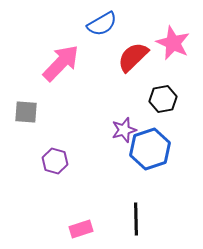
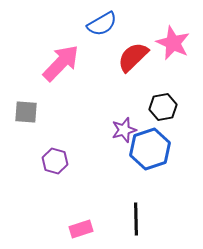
black hexagon: moved 8 px down
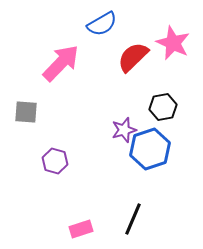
black line: moved 3 px left; rotated 24 degrees clockwise
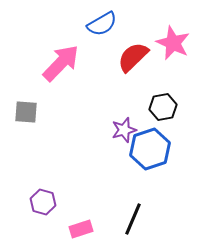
purple hexagon: moved 12 px left, 41 px down
